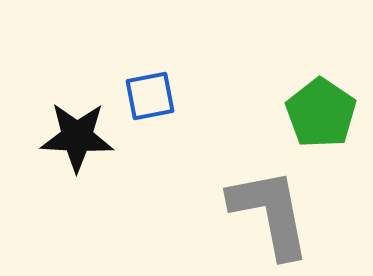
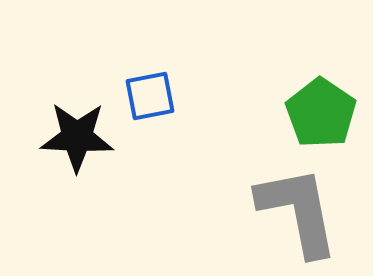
gray L-shape: moved 28 px right, 2 px up
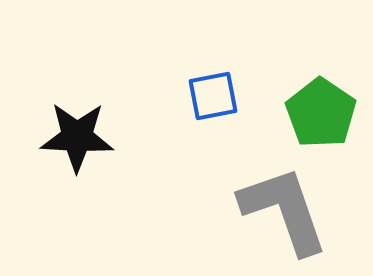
blue square: moved 63 px right
gray L-shape: moved 14 px left, 1 px up; rotated 8 degrees counterclockwise
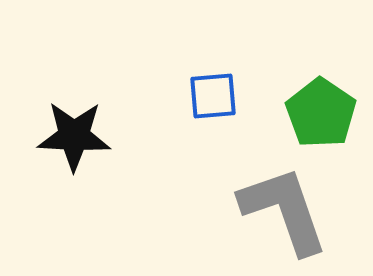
blue square: rotated 6 degrees clockwise
black star: moved 3 px left, 1 px up
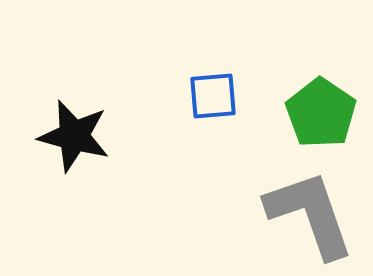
black star: rotated 12 degrees clockwise
gray L-shape: moved 26 px right, 4 px down
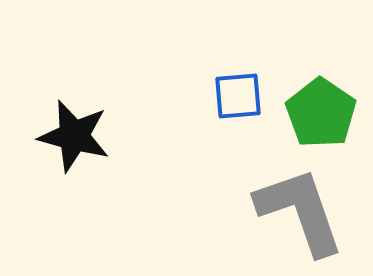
blue square: moved 25 px right
gray L-shape: moved 10 px left, 3 px up
